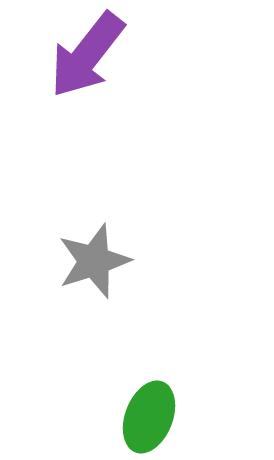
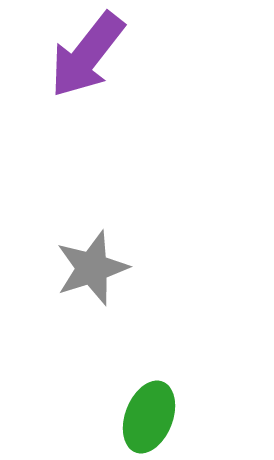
gray star: moved 2 px left, 7 px down
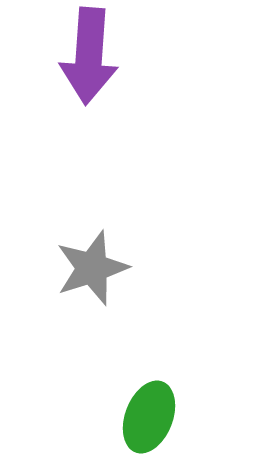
purple arrow: moved 2 px right, 1 px down; rotated 34 degrees counterclockwise
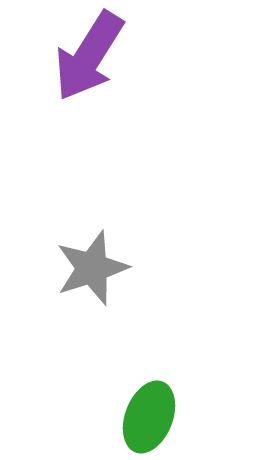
purple arrow: rotated 28 degrees clockwise
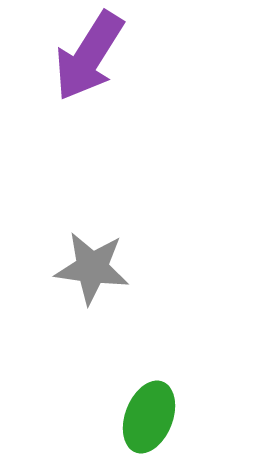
gray star: rotated 26 degrees clockwise
